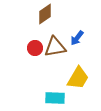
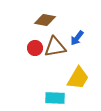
brown diamond: moved 6 px down; rotated 45 degrees clockwise
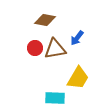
brown triangle: moved 2 px down
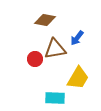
red circle: moved 11 px down
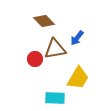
brown diamond: moved 1 px left, 1 px down; rotated 35 degrees clockwise
